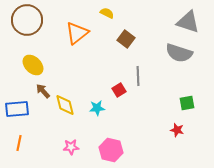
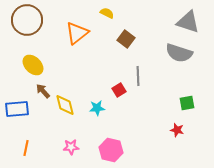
orange line: moved 7 px right, 5 px down
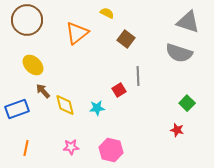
green square: rotated 35 degrees counterclockwise
blue rectangle: rotated 15 degrees counterclockwise
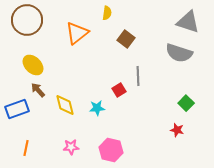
yellow semicircle: rotated 72 degrees clockwise
brown arrow: moved 5 px left, 1 px up
green square: moved 1 px left
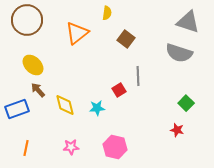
pink hexagon: moved 4 px right, 3 px up
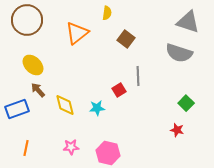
pink hexagon: moved 7 px left, 6 px down
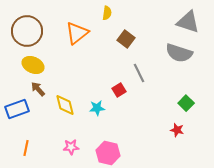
brown circle: moved 11 px down
yellow ellipse: rotated 20 degrees counterclockwise
gray line: moved 1 px right, 3 px up; rotated 24 degrees counterclockwise
brown arrow: moved 1 px up
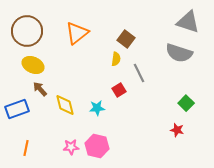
yellow semicircle: moved 9 px right, 46 px down
brown arrow: moved 2 px right
pink hexagon: moved 11 px left, 7 px up
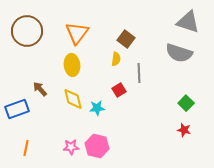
orange triangle: rotated 15 degrees counterclockwise
yellow ellipse: moved 39 px right; rotated 60 degrees clockwise
gray line: rotated 24 degrees clockwise
yellow diamond: moved 8 px right, 6 px up
red star: moved 7 px right
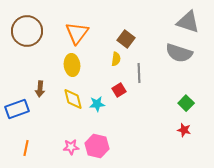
brown arrow: rotated 133 degrees counterclockwise
cyan star: moved 4 px up
